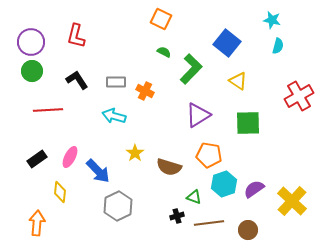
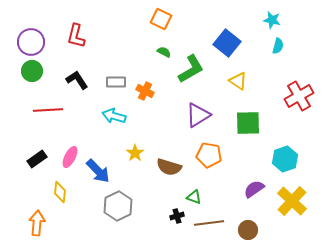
green L-shape: rotated 16 degrees clockwise
cyan hexagon: moved 61 px right, 25 px up
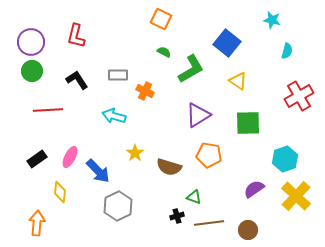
cyan semicircle: moved 9 px right, 5 px down
gray rectangle: moved 2 px right, 7 px up
yellow cross: moved 4 px right, 5 px up
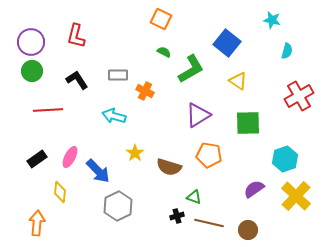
brown line: rotated 20 degrees clockwise
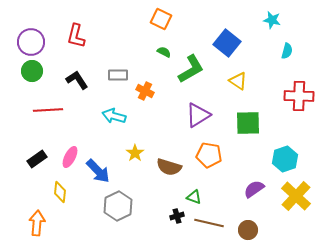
red cross: rotated 32 degrees clockwise
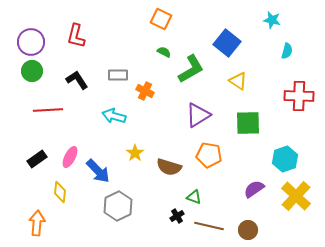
black cross: rotated 16 degrees counterclockwise
brown line: moved 3 px down
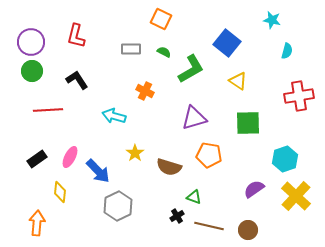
gray rectangle: moved 13 px right, 26 px up
red cross: rotated 12 degrees counterclockwise
purple triangle: moved 4 px left, 3 px down; rotated 16 degrees clockwise
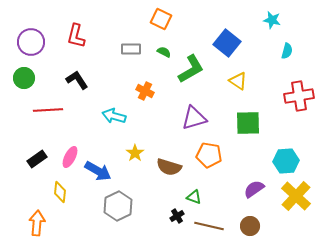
green circle: moved 8 px left, 7 px down
cyan hexagon: moved 1 px right, 2 px down; rotated 15 degrees clockwise
blue arrow: rotated 16 degrees counterclockwise
brown circle: moved 2 px right, 4 px up
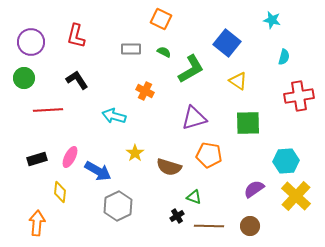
cyan semicircle: moved 3 px left, 6 px down
black rectangle: rotated 18 degrees clockwise
brown line: rotated 12 degrees counterclockwise
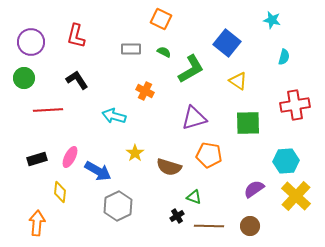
red cross: moved 4 px left, 9 px down
